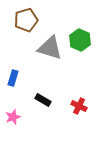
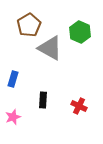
brown pentagon: moved 3 px right, 5 px down; rotated 15 degrees counterclockwise
green hexagon: moved 8 px up
gray triangle: rotated 12 degrees clockwise
blue rectangle: moved 1 px down
black rectangle: rotated 63 degrees clockwise
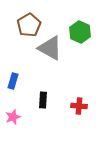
blue rectangle: moved 2 px down
red cross: rotated 21 degrees counterclockwise
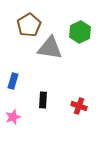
green hexagon: rotated 10 degrees clockwise
gray triangle: rotated 20 degrees counterclockwise
red cross: rotated 14 degrees clockwise
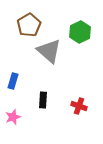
gray triangle: moved 1 px left, 3 px down; rotated 32 degrees clockwise
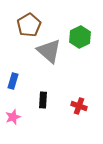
green hexagon: moved 5 px down
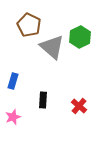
brown pentagon: rotated 15 degrees counterclockwise
gray triangle: moved 3 px right, 4 px up
red cross: rotated 21 degrees clockwise
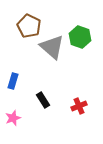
brown pentagon: moved 1 px down
green hexagon: rotated 15 degrees counterclockwise
black rectangle: rotated 35 degrees counterclockwise
red cross: rotated 28 degrees clockwise
pink star: moved 1 px down
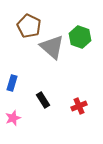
blue rectangle: moved 1 px left, 2 px down
